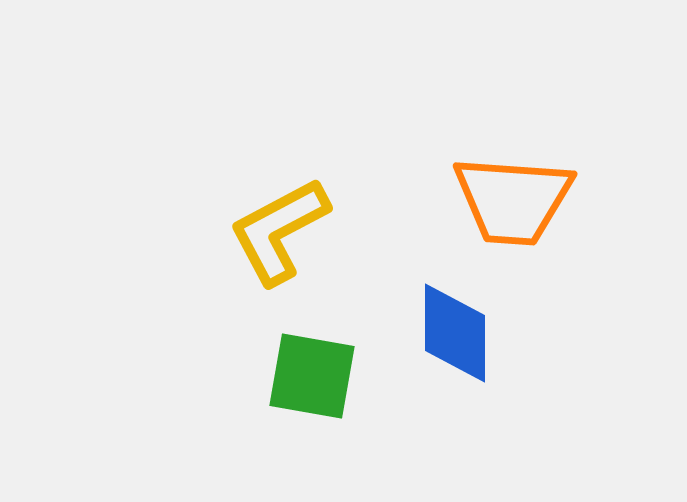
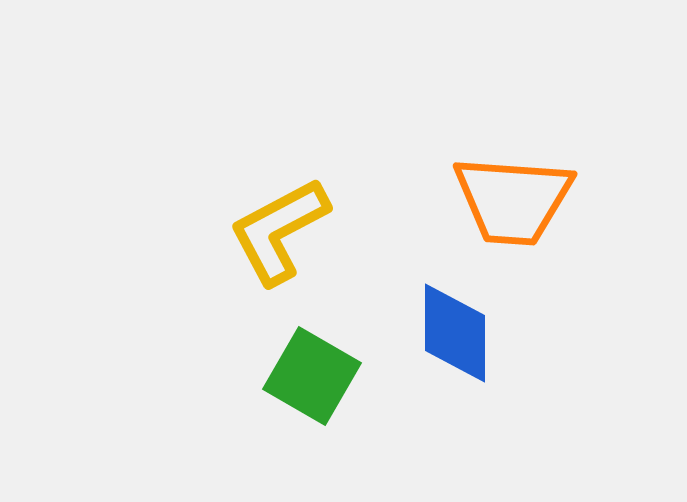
green square: rotated 20 degrees clockwise
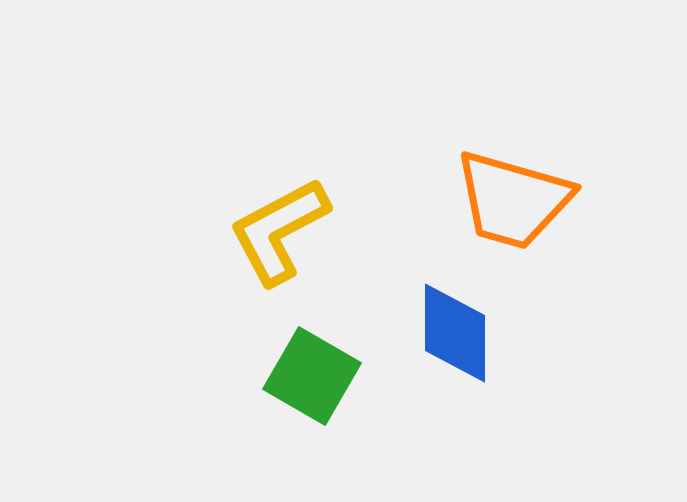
orange trapezoid: rotated 12 degrees clockwise
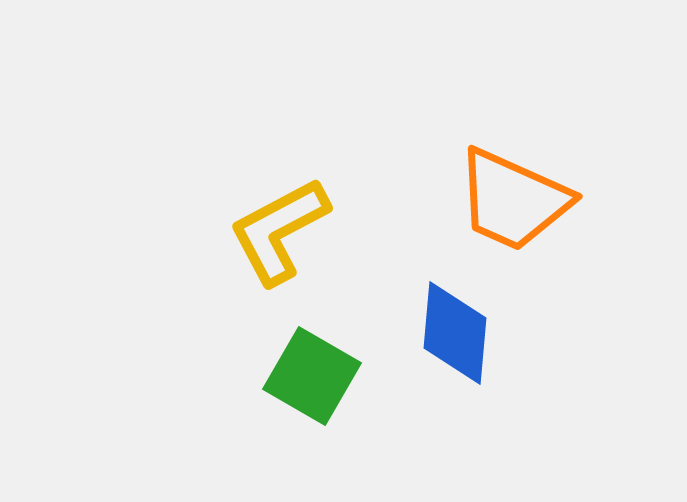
orange trapezoid: rotated 8 degrees clockwise
blue diamond: rotated 5 degrees clockwise
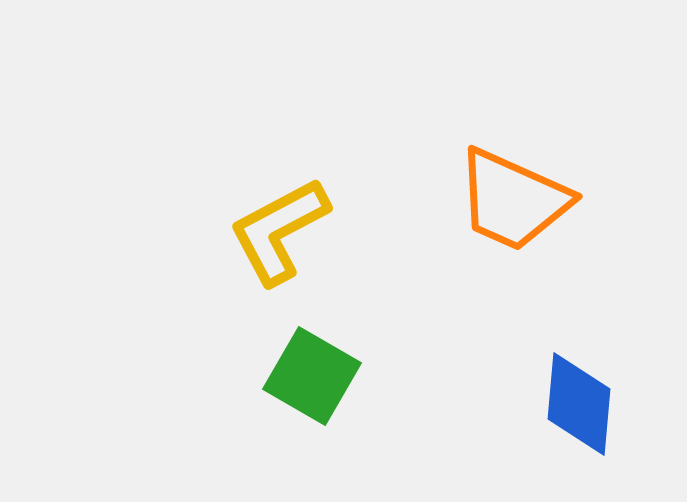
blue diamond: moved 124 px right, 71 px down
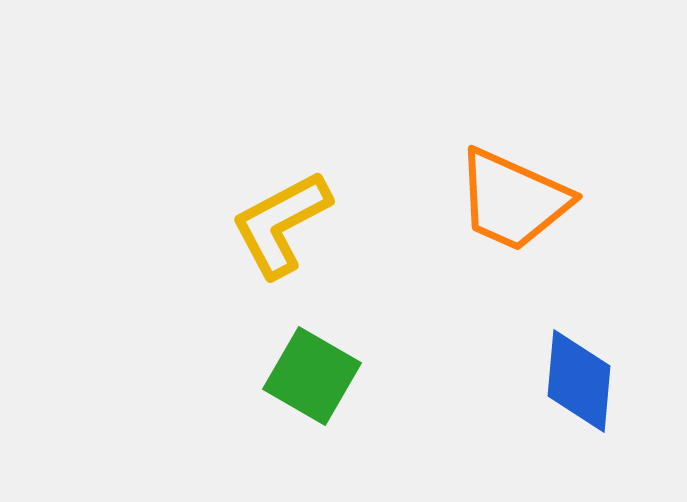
yellow L-shape: moved 2 px right, 7 px up
blue diamond: moved 23 px up
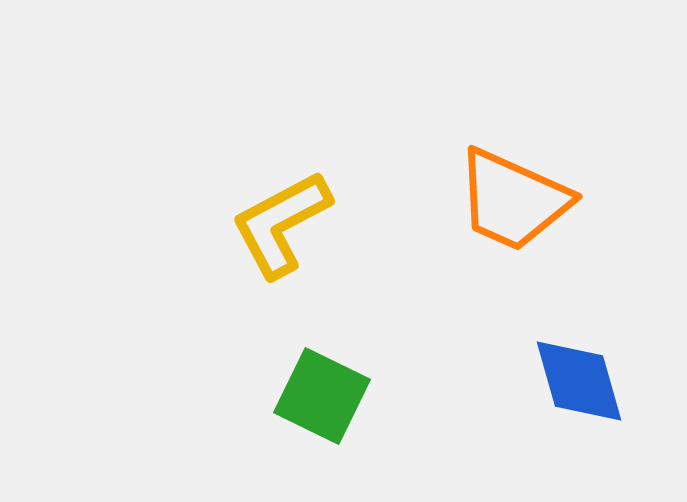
green square: moved 10 px right, 20 px down; rotated 4 degrees counterclockwise
blue diamond: rotated 21 degrees counterclockwise
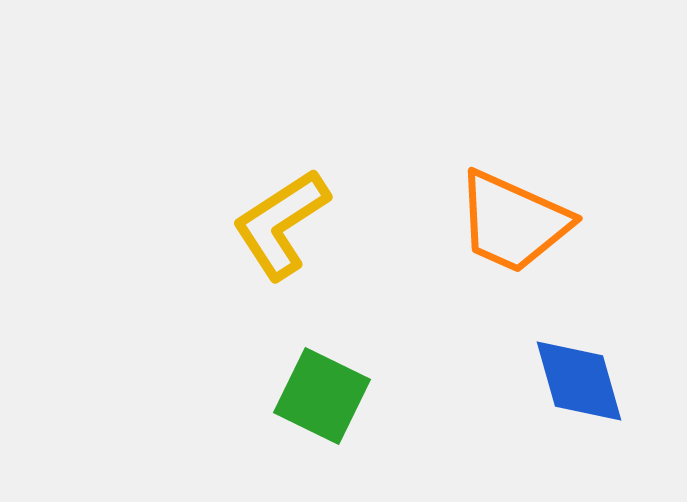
orange trapezoid: moved 22 px down
yellow L-shape: rotated 5 degrees counterclockwise
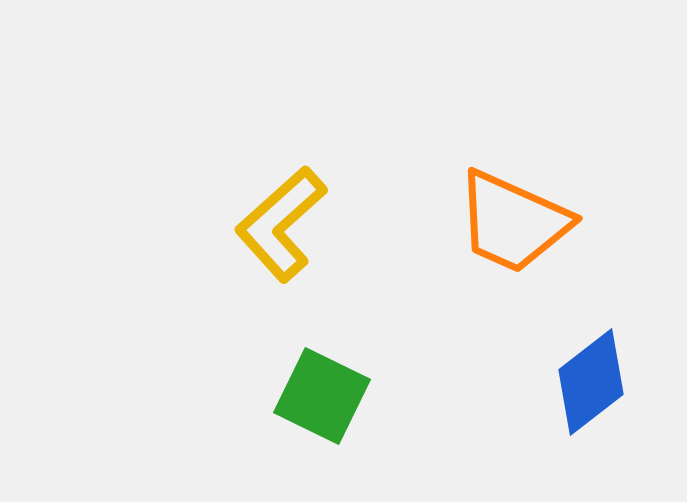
yellow L-shape: rotated 9 degrees counterclockwise
blue diamond: moved 12 px right, 1 px down; rotated 68 degrees clockwise
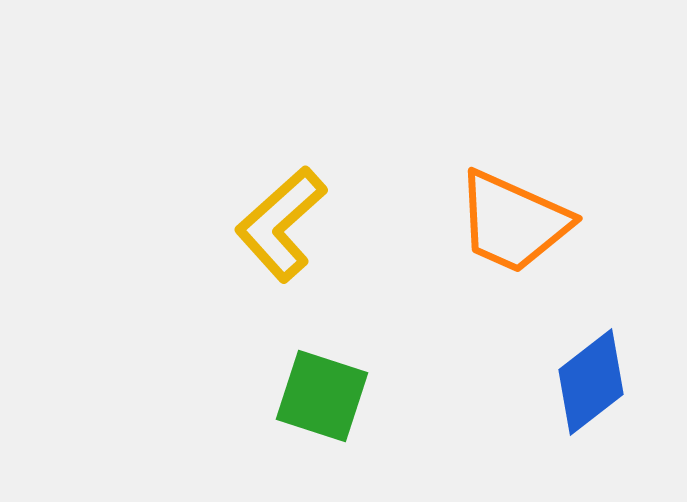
green square: rotated 8 degrees counterclockwise
